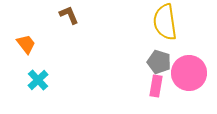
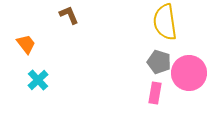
pink rectangle: moved 1 px left, 7 px down
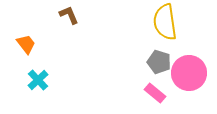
pink rectangle: rotated 60 degrees counterclockwise
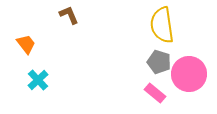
yellow semicircle: moved 3 px left, 3 px down
pink circle: moved 1 px down
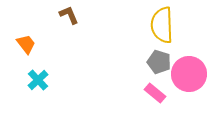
yellow semicircle: rotated 6 degrees clockwise
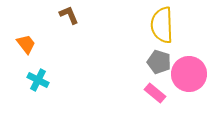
cyan cross: rotated 20 degrees counterclockwise
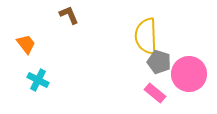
yellow semicircle: moved 16 px left, 11 px down
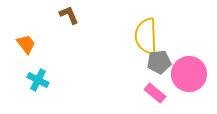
gray pentagon: rotated 25 degrees counterclockwise
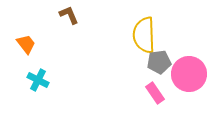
yellow semicircle: moved 2 px left, 1 px up
pink rectangle: rotated 15 degrees clockwise
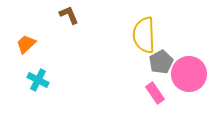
orange trapezoid: rotated 95 degrees counterclockwise
gray pentagon: moved 2 px right; rotated 20 degrees counterclockwise
